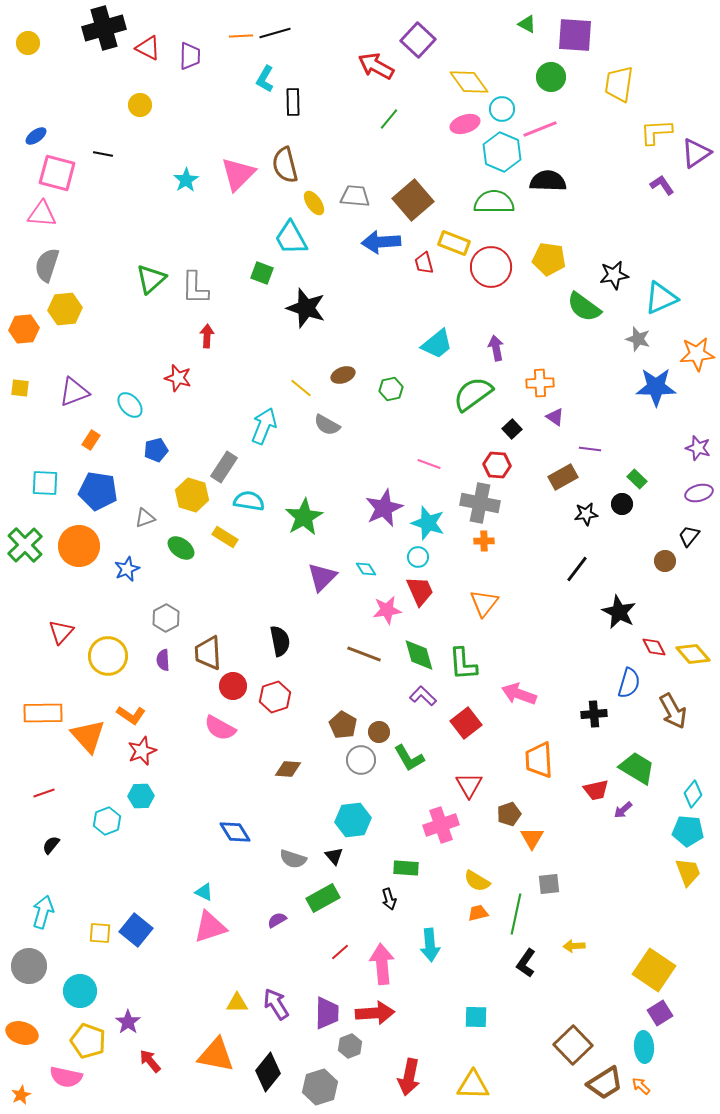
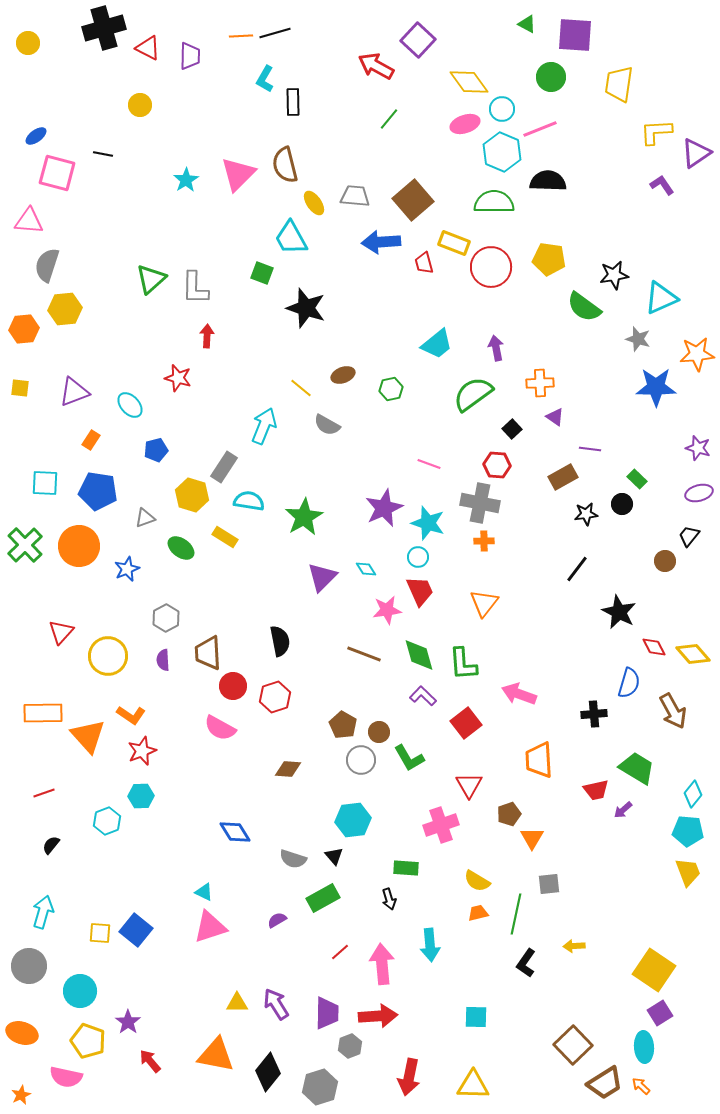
pink triangle at (42, 214): moved 13 px left, 7 px down
red arrow at (375, 1013): moved 3 px right, 3 px down
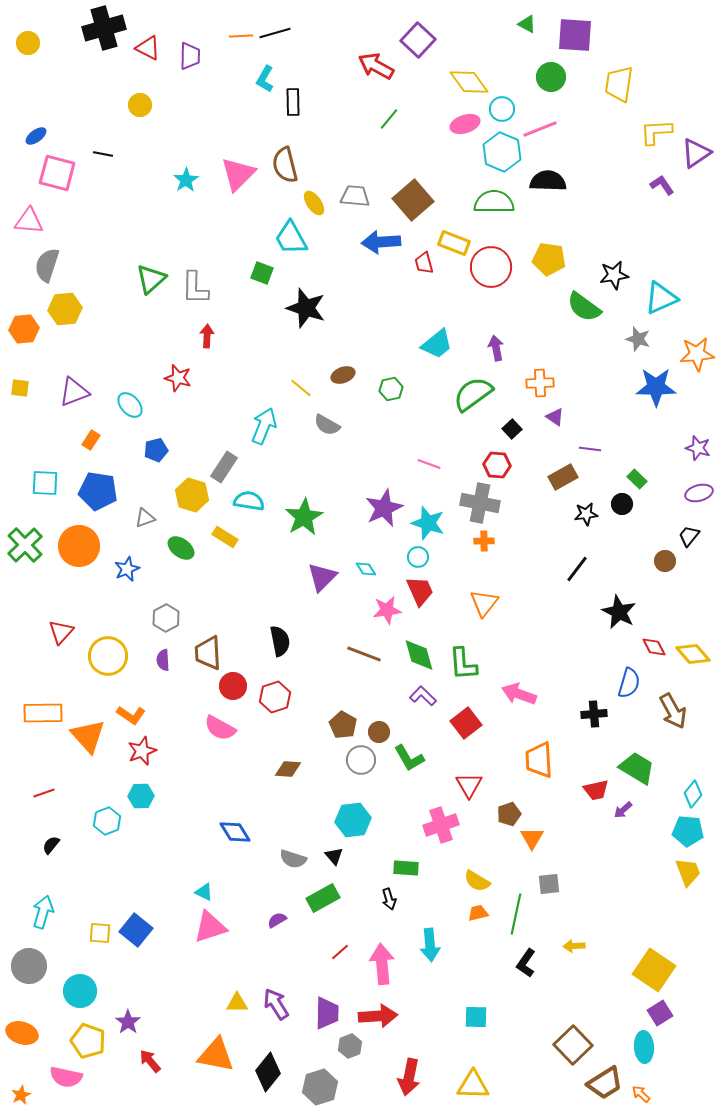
orange arrow at (641, 1086): moved 8 px down
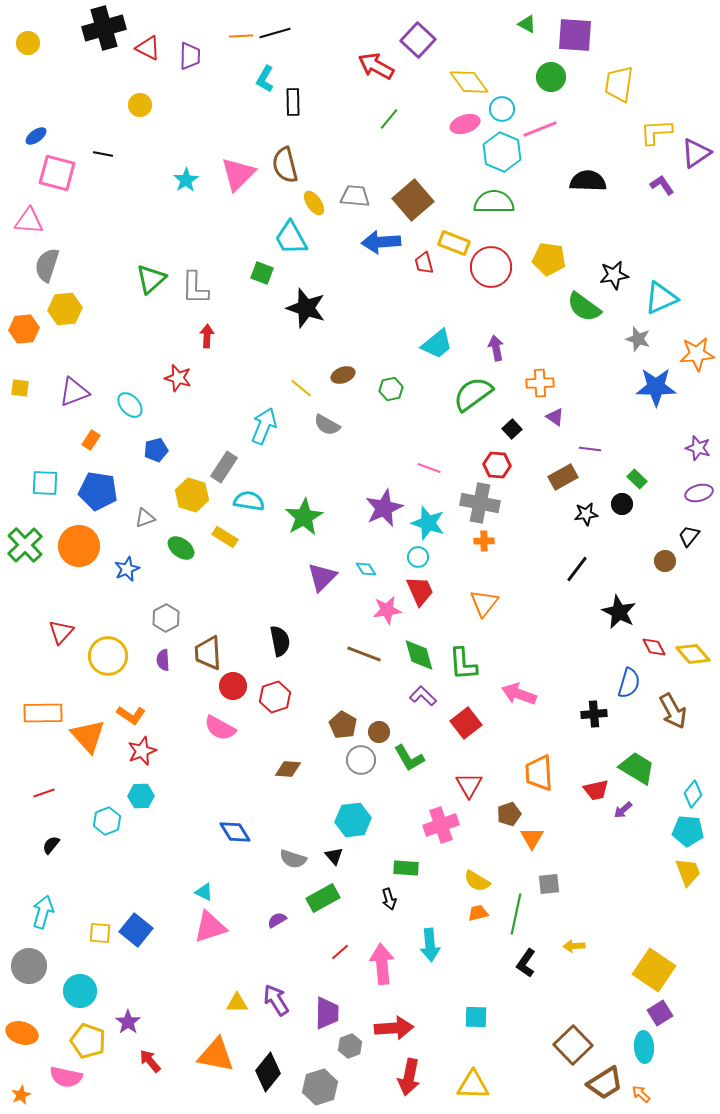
black semicircle at (548, 181): moved 40 px right
pink line at (429, 464): moved 4 px down
orange trapezoid at (539, 760): moved 13 px down
purple arrow at (276, 1004): moved 4 px up
red arrow at (378, 1016): moved 16 px right, 12 px down
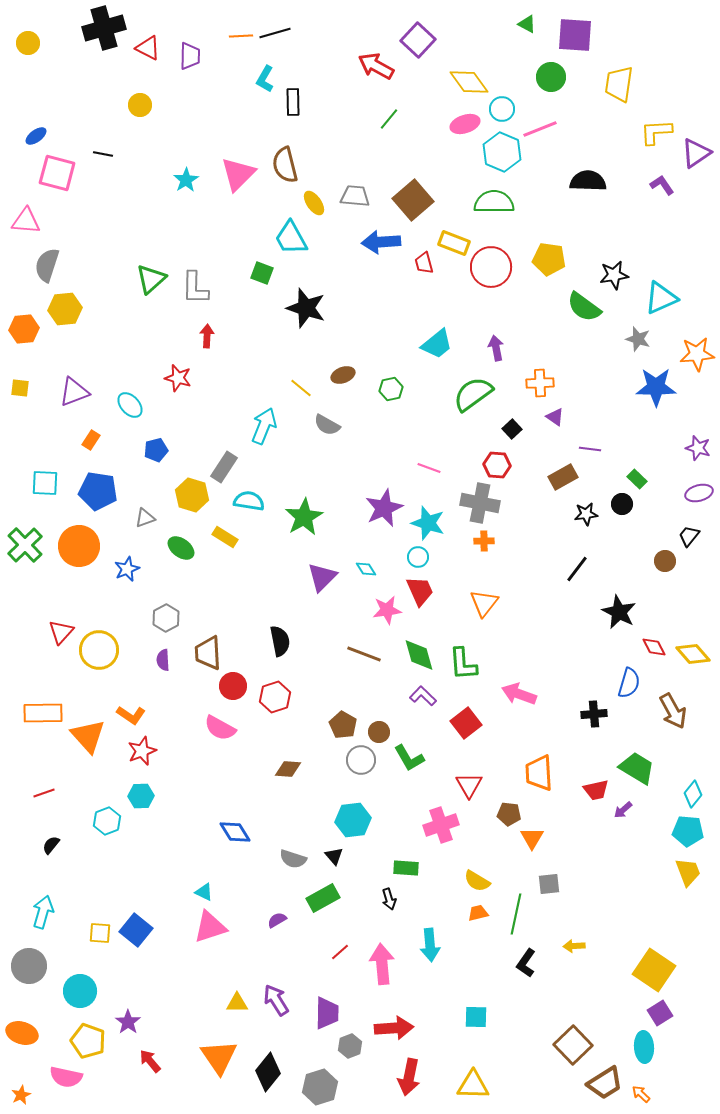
pink triangle at (29, 221): moved 3 px left
yellow circle at (108, 656): moved 9 px left, 6 px up
brown pentagon at (509, 814): rotated 25 degrees clockwise
orange triangle at (216, 1055): moved 3 px right, 2 px down; rotated 45 degrees clockwise
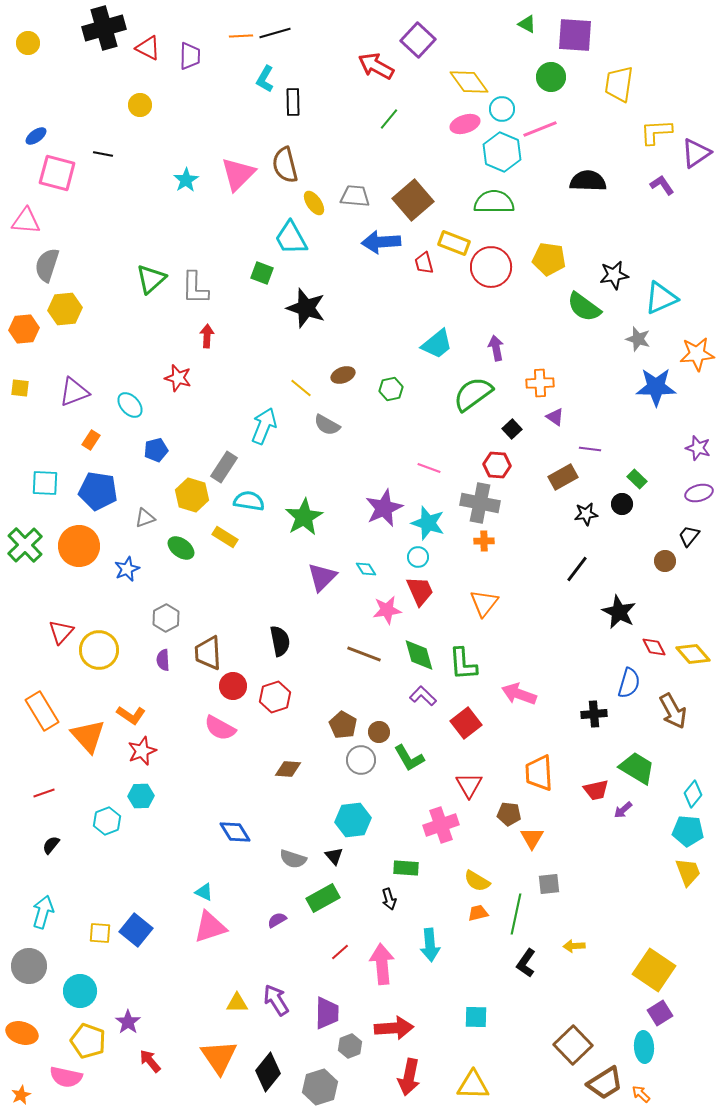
orange rectangle at (43, 713): moved 1 px left, 2 px up; rotated 60 degrees clockwise
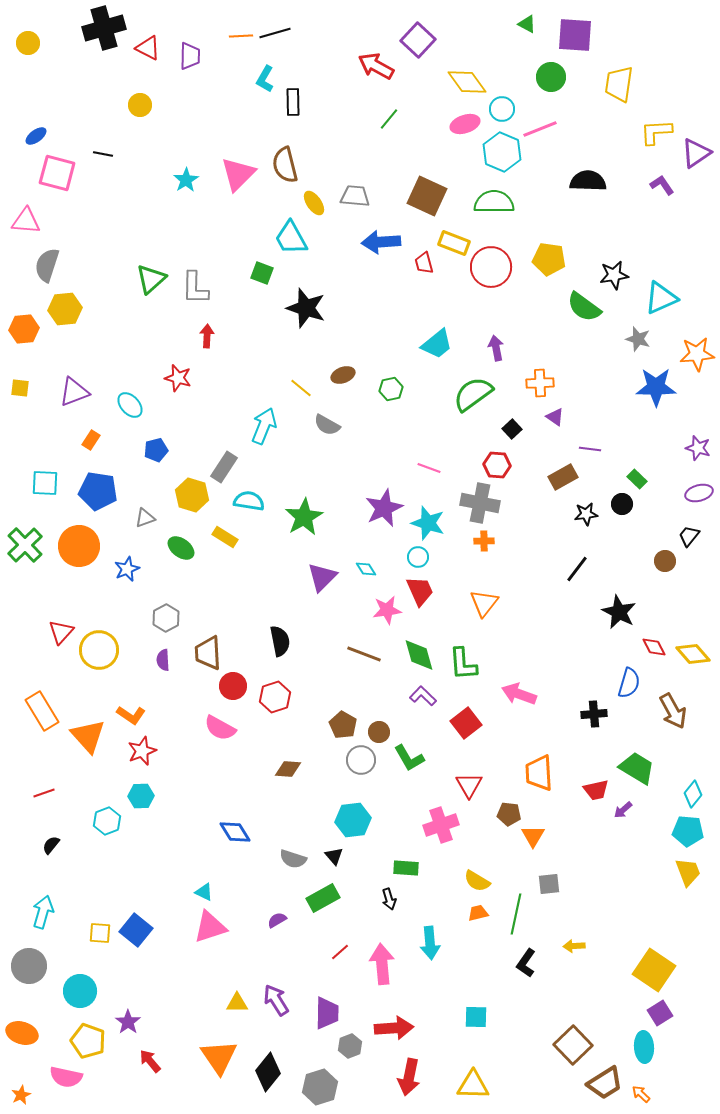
yellow diamond at (469, 82): moved 2 px left
brown square at (413, 200): moved 14 px right, 4 px up; rotated 24 degrees counterclockwise
orange triangle at (532, 838): moved 1 px right, 2 px up
cyan arrow at (430, 945): moved 2 px up
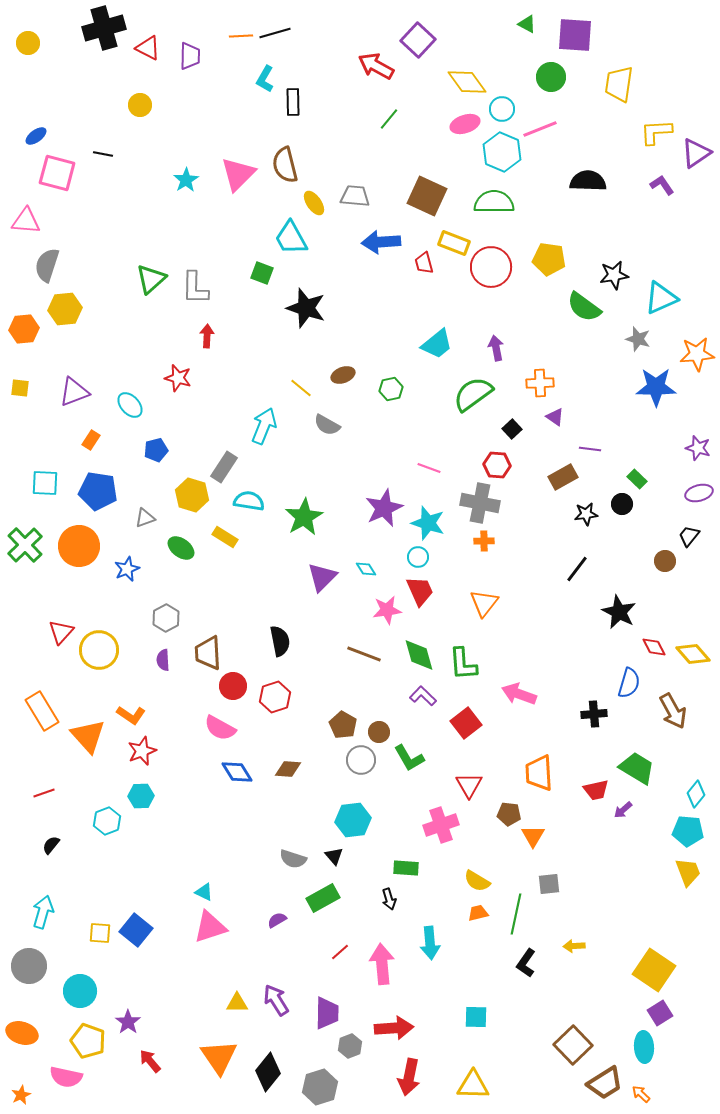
cyan diamond at (693, 794): moved 3 px right
blue diamond at (235, 832): moved 2 px right, 60 px up
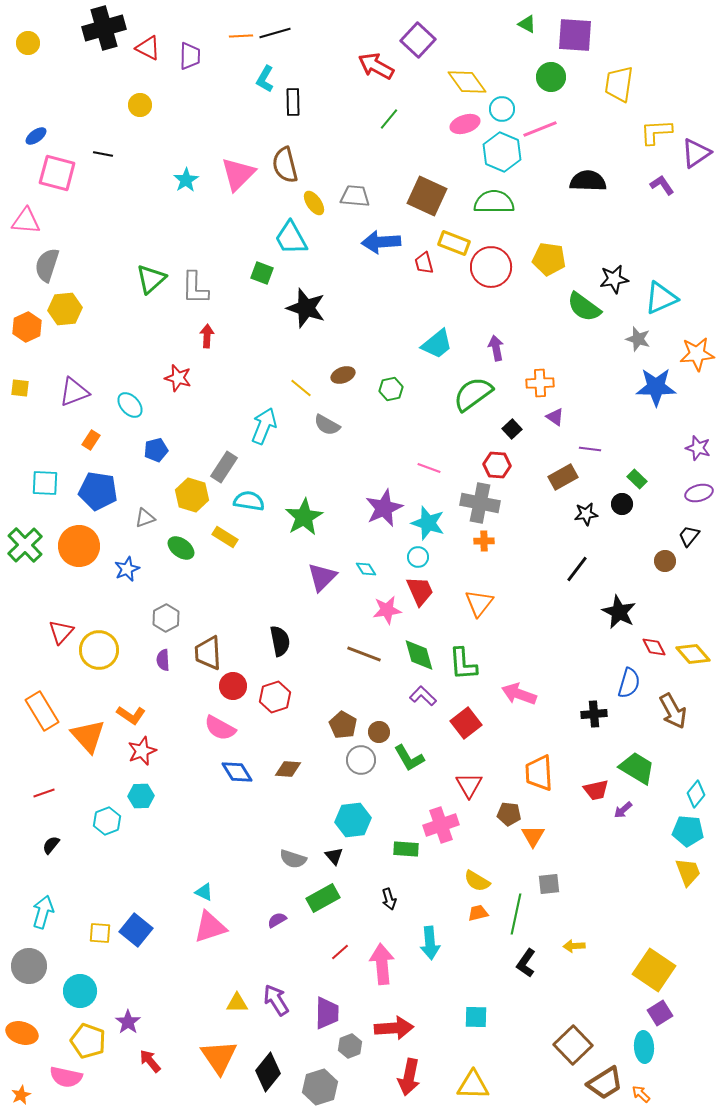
black star at (614, 275): moved 4 px down
orange hexagon at (24, 329): moved 3 px right, 2 px up; rotated 20 degrees counterclockwise
orange triangle at (484, 603): moved 5 px left
green rectangle at (406, 868): moved 19 px up
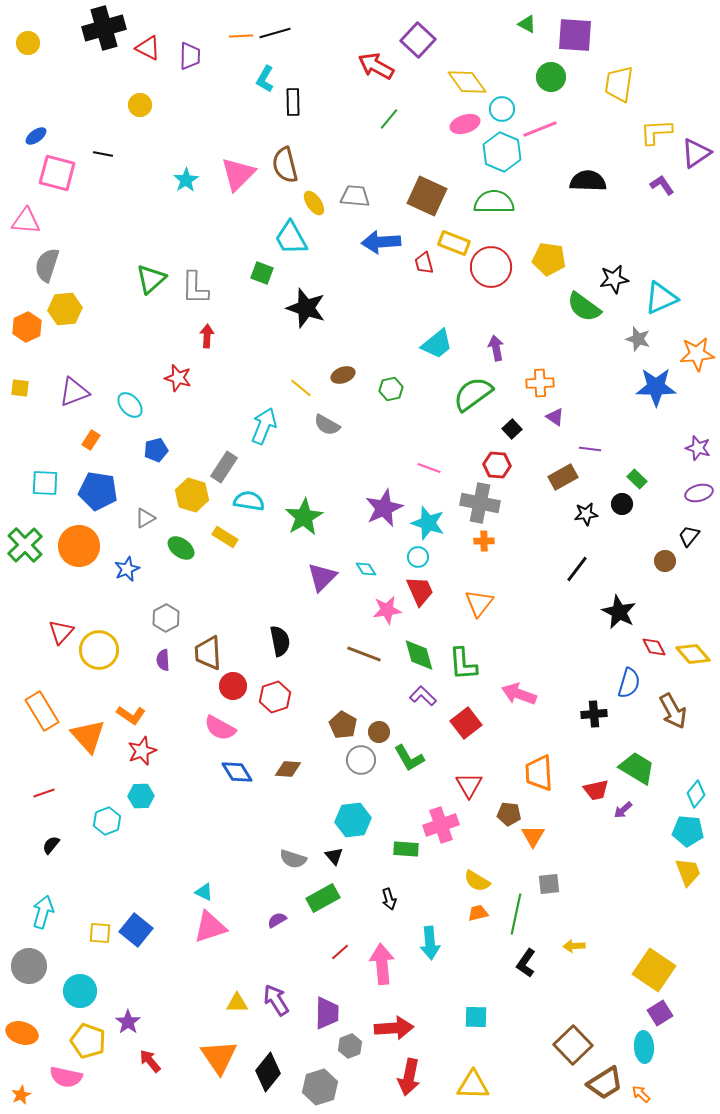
gray triangle at (145, 518): rotated 10 degrees counterclockwise
